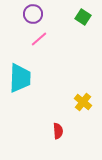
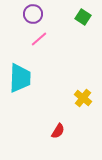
yellow cross: moved 4 px up
red semicircle: rotated 35 degrees clockwise
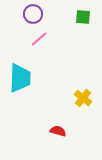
green square: rotated 28 degrees counterclockwise
red semicircle: rotated 105 degrees counterclockwise
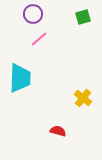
green square: rotated 21 degrees counterclockwise
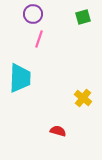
pink line: rotated 30 degrees counterclockwise
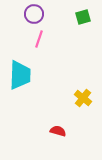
purple circle: moved 1 px right
cyan trapezoid: moved 3 px up
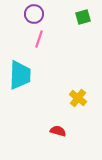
yellow cross: moved 5 px left
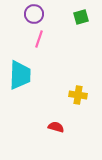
green square: moved 2 px left
yellow cross: moved 3 px up; rotated 30 degrees counterclockwise
red semicircle: moved 2 px left, 4 px up
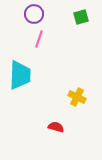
yellow cross: moved 1 px left, 2 px down; rotated 18 degrees clockwise
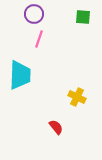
green square: moved 2 px right; rotated 21 degrees clockwise
red semicircle: rotated 35 degrees clockwise
